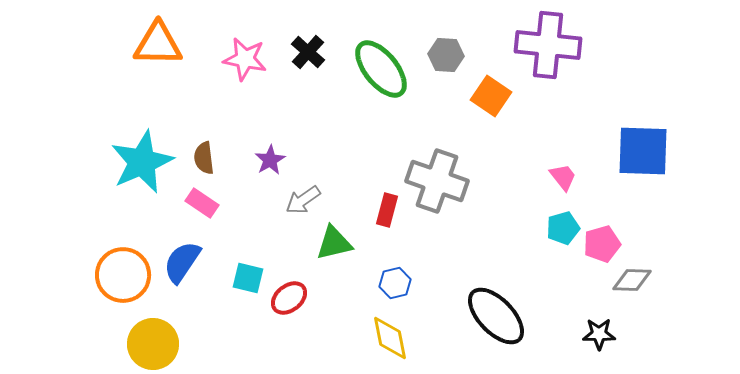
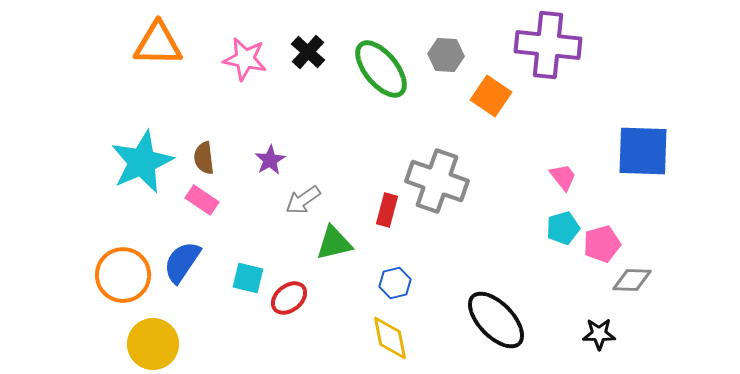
pink rectangle: moved 3 px up
black ellipse: moved 4 px down
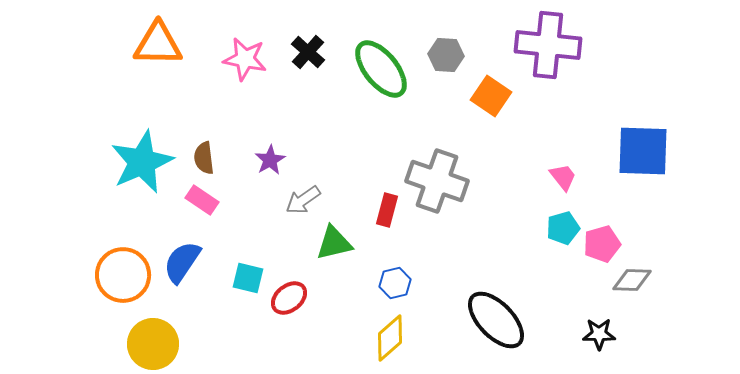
yellow diamond: rotated 60 degrees clockwise
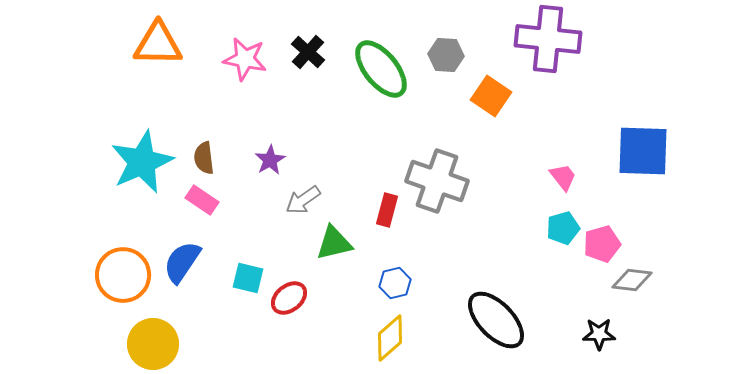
purple cross: moved 6 px up
gray diamond: rotated 6 degrees clockwise
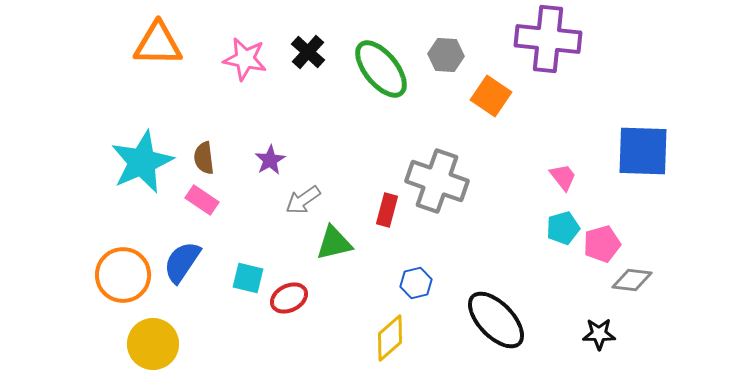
blue hexagon: moved 21 px right
red ellipse: rotated 12 degrees clockwise
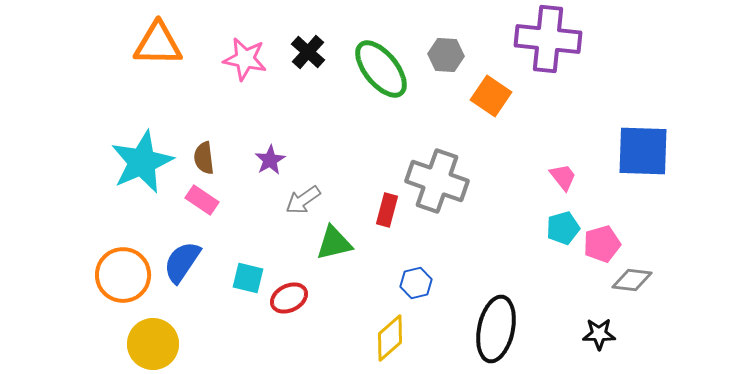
black ellipse: moved 9 px down; rotated 56 degrees clockwise
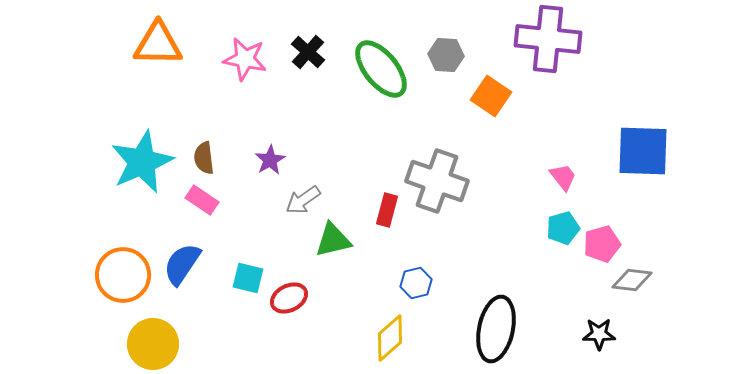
green triangle: moved 1 px left, 3 px up
blue semicircle: moved 2 px down
